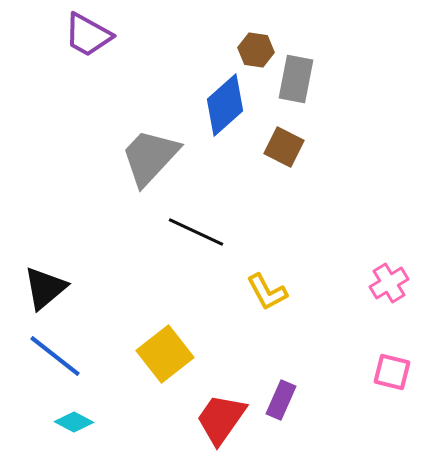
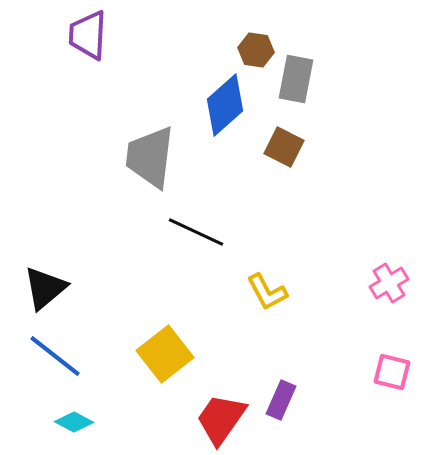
purple trapezoid: rotated 64 degrees clockwise
gray trapezoid: rotated 36 degrees counterclockwise
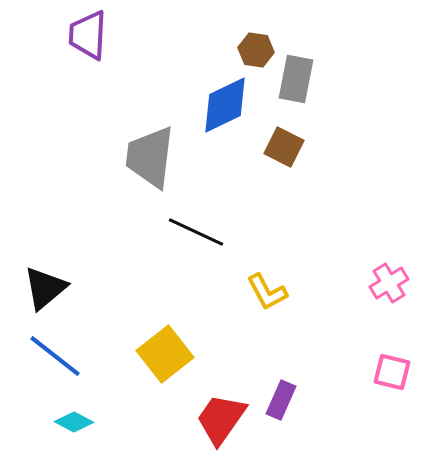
blue diamond: rotated 16 degrees clockwise
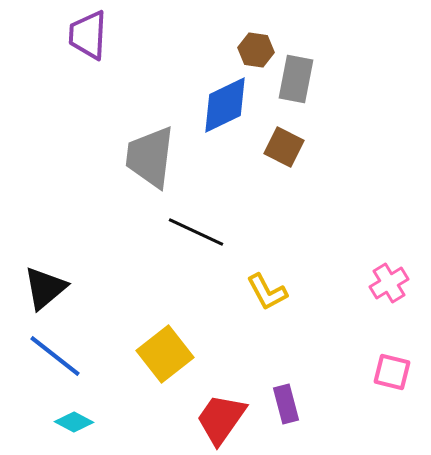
purple rectangle: moved 5 px right, 4 px down; rotated 39 degrees counterclockwise
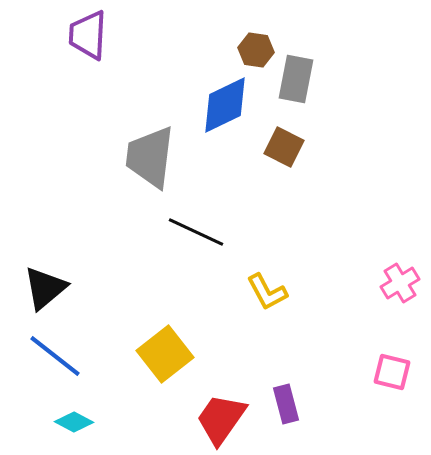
pink cross: moved 11 px right
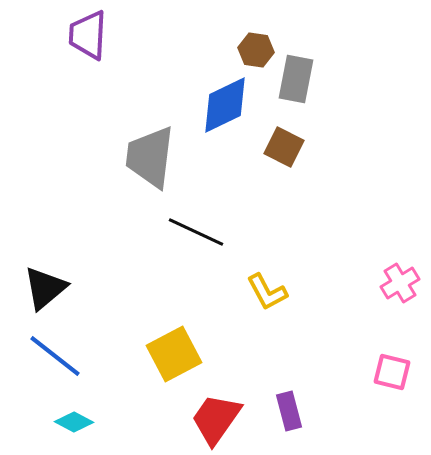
yellow square: moved 9 px right; rotated 10 degrees clockwise
purple rectangle: moved 3 px right, 7 px down
red trapezoid: moved 5 px left
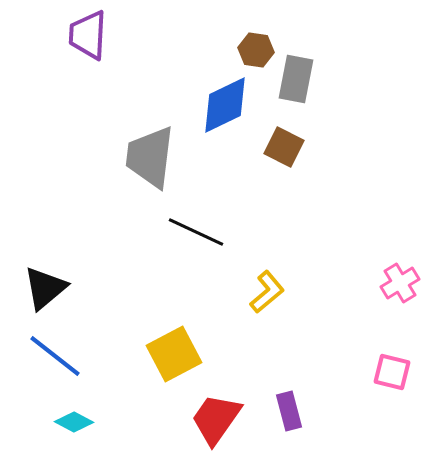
yellow L-shape: rotated 102 degrees counterclockwise
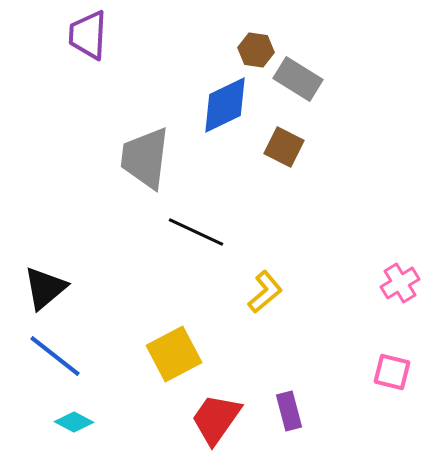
gray rectangle: moved 2 px right; rotated 69 degrees counterclockwise
gray trapezoid: moved 5 px left, 1 px down
yellow L-shape: moved 2 px left
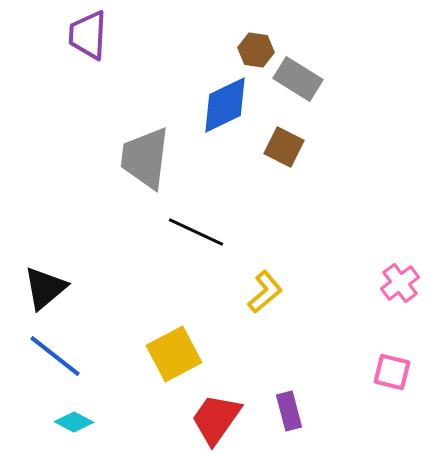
pink cross: rotated 6 degrees counterclockwise
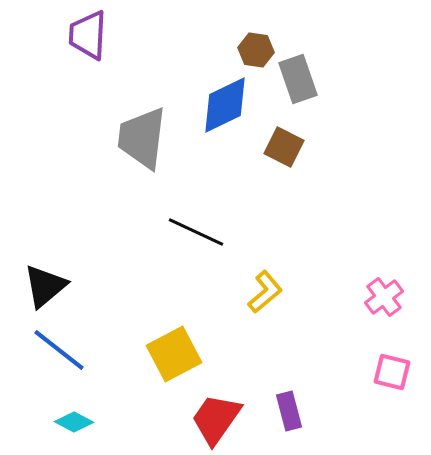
gray rectangle: rotated 39 degrees clockwise
gray trapezoid: moved 3 px left, 20 px up
pink cross: moved 16 px left, 14 px down
black triangle: moved 2 px up
blue line: moved 4 px right, 6 px up
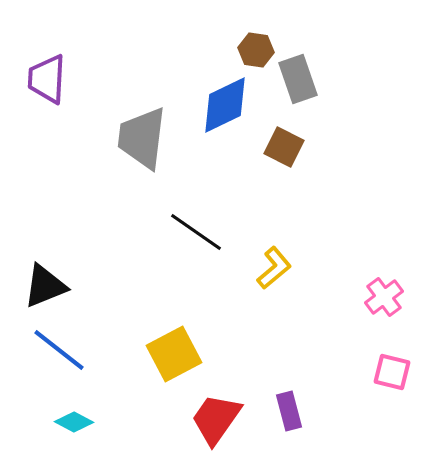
purple trapezoid: moved 41 px left, 44 px down
black line: rotated 10 degrees clockwise
black triangle: rotated 18 degrees clockwise
yellow L-shape: moved 9 px right, 24 px up
